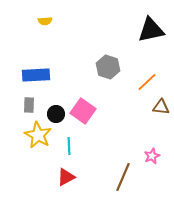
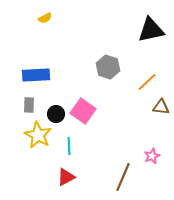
yellow semicircle: moved 3 px up; rotated 24 degrees counterclockwise
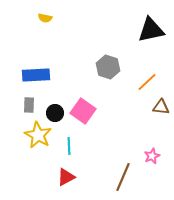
yellow semicircle: rotated 40 degrees clockwise
black circle: moved 1 px left, 1 px up
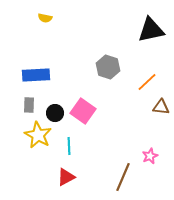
pink star: moved 2 px left
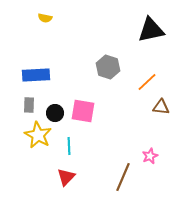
pink square: rotated 25 degrees counterclockwise
red triangle: rotated 18 degrees counterclockwise
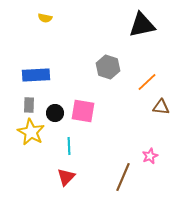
black triangle: moved 9 px left, 5 px up
yellow star: moved 7 px left, 3 px up
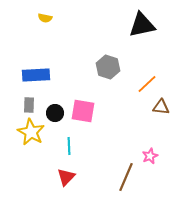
orange line: moved 2 px down
brown line: moved 3 px right
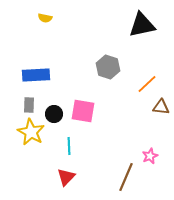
black circle: moved 1 px left, 1 px down
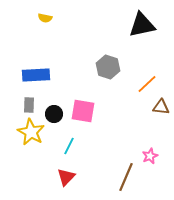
cyan line: rotated 30 degrees clockwise
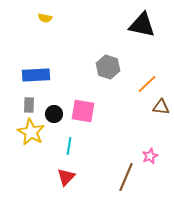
black triangle: rotated 24 degrees clockwise
cyan line: rotated 18 degrees counterclockwise
